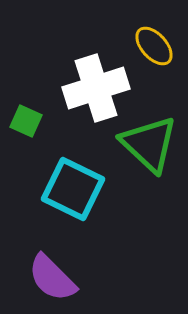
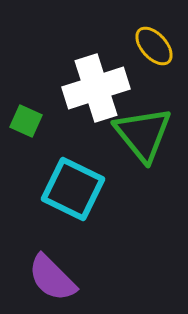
green triangle: moved 6 px left, 10 px up; rotated 8 degrees clockwise
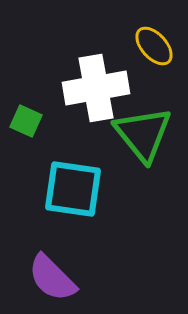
white cross: rotated 8 degrees clockwise
cyan square: rotated 18 degrees counterclockwise
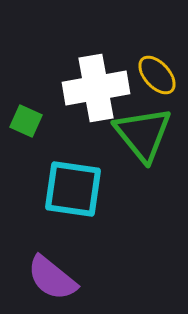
yellow ellipse: moved 3 px right, 29 px down
purple semicircle: rotated 6 degrees counterclockwise
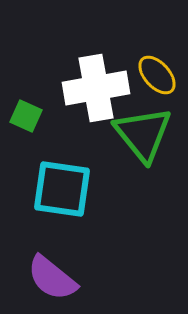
green square: moved 5 px up
cyan square: moved 11 px left
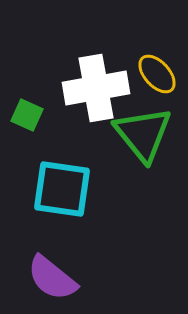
yellow ellipse: moved 1 px up
green square: moved 1 px right, 1 px up
